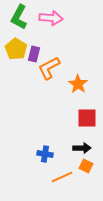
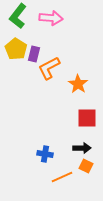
green L-shape: moved 1 px left, 1 px up; rotated 10 degrees clockwise
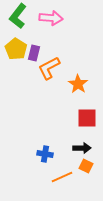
purple rectangle: moved 1 px up
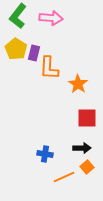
orange L-shape: rotated 60 degrees counterclockwise
orange square: moved 1 px right, 1 px down; rotated 24 degrees clockwise
orange line: moved 2 px right
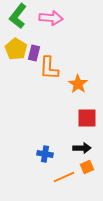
orange square: rotated 16 degrees clockwise
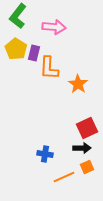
pink arrow: moved 3 px right, 9 px down
red square: moved 10 px down; rotated 25 degrees counterclockwise
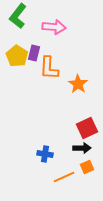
yellow pentagon: moved 1 px right, 7 px down
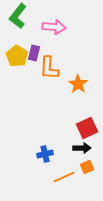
blue cross: rotated 21 degrees counterclockwise
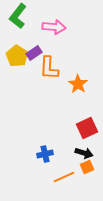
purple rectangle: rotated 42 degrees clockwise
black arrow: moved 2 px right, 5 px down; rotated 18 degrees clockwise
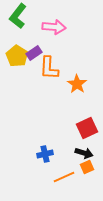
orange star: moved 1 px left
